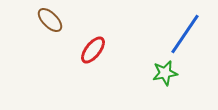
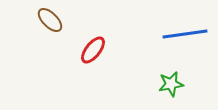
blue line: rotated 48 degrees clockwise
green star: moved 6 px right, 11 px down
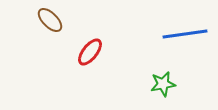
red ellipse: moved 3 px left, 2 px down
green star: moved 8 px left
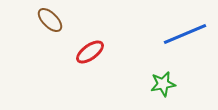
blue line: rotated 15 degrees counterclockwise
red ellipse: rotated 16 degrees clockwise
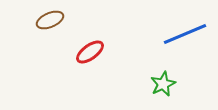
brown ellipse: rotated 68 degrees counterclockwise
green star: rotated 15 degrees counterclockwise
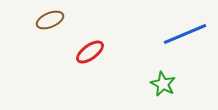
green star: rotated 20 degrees counterclockwise
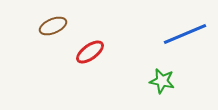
brown ellipse: moved 3 px right, 6 px down
green star: moved 1 px left, 3 px up; rotated 15 degrees counterclockwise
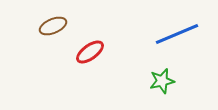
blue line: moved 8 px left
green star: rotated 25 degrees counterclockwise
